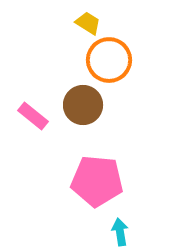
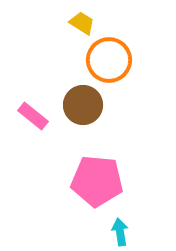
yellow trapezoid: moved 6 px left
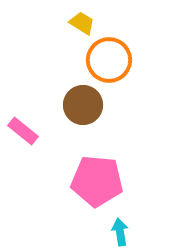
pink rectangle: moved 10 px left, 15 px down
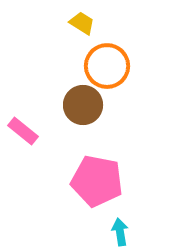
orange circle: moved 2 px left, 6 px down
pink pentagon: rotated 6 degrees clockwise
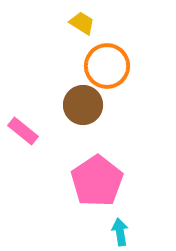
pink pentagon: rotated 27 degrees clockwise
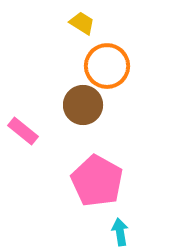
pink pentagon: rotated 9 degrees counterclockwise
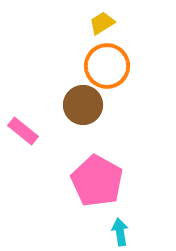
yellow trapezoid: moved 20 px right; rotated 64 degrees counterclockwise
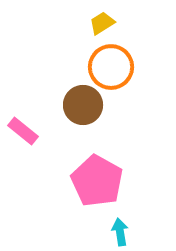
orange circle: moved 4 px right, 1 px down
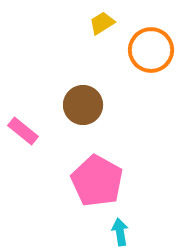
orange circle: moved 40 px right, 17 px up
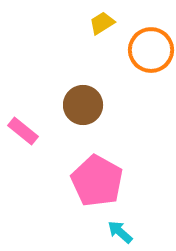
cyan arrow: rotated 40 degrees counterclockwise
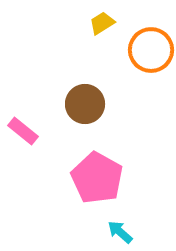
brown circle: moved 2 px right, 1 px up
pink pentagon: moved 3 px up
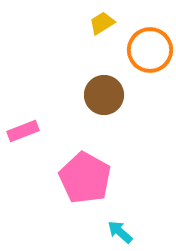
orange circle: moved 1 px left
brown circle: moved 19 px right, 9 px up
pink rectangle: rotated 60 degrees counterclockwise
pink pentagon: moved 12 px left
